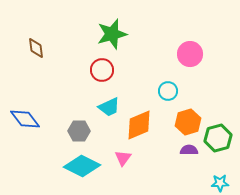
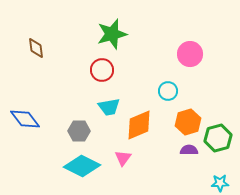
cyan trapezoid: rotated 15 degrees clockwise
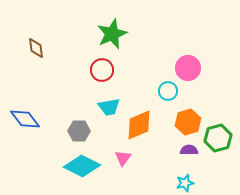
green star: rotated 8 degrees counterclockwise
pink circle: moved 2 px left, 14 px down
cyan star: moved 35 px left; rotated 12 degrees counterclockwise
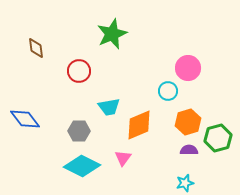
red circle: moved 23 px left, 1 px down
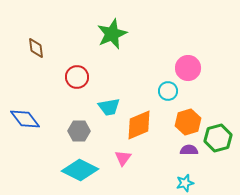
red circle: moved 2 px left, 6 px down
cyan diamond: moved 2 px left, 4 px down
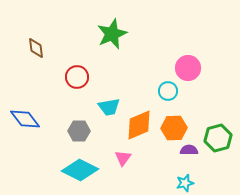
orange hexagon: moved 14 px left, 6 px down; rotated 15 degrees clockwise
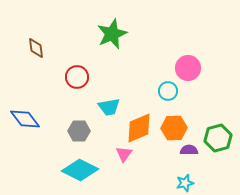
orange diamond: moved 3 px down
pink triangle: moved 1 px right, 4 px up
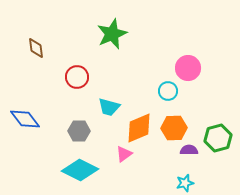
cyan trapezoid: rotated 25 degrees clockwise
pink triangle: rotated 18 degrees clockwise
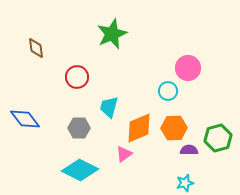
cyan trapezoid: rotated 90 degrees clockwise
gray hexagon: moved 3 px up
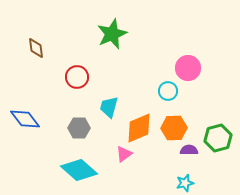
cyan diamond: moved 1 px left; rotated 15 degrees clockwise
